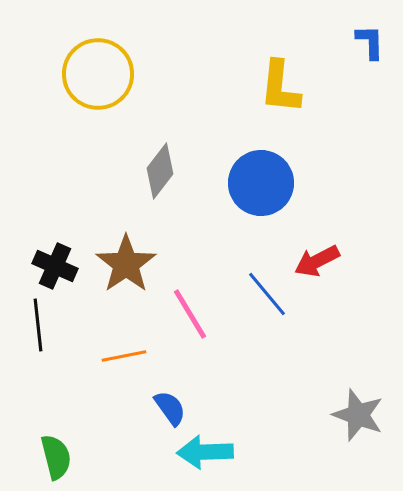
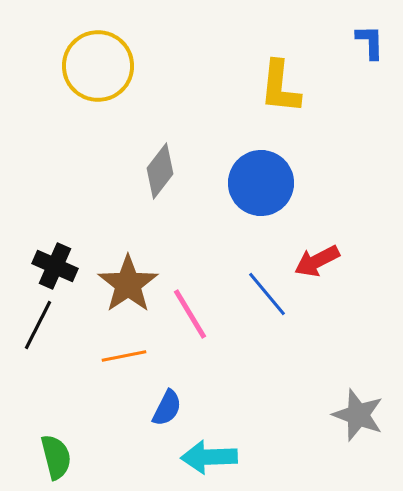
yellow circle: moved 8 px up
brown star: moved 2 px right, 20 px down
black line: rotated 33 degrees clockwise
blue semicircle: moved 3 px left; rotated 63 degrees clockwise
cyan arrow: moved 4 px right, 5 px down
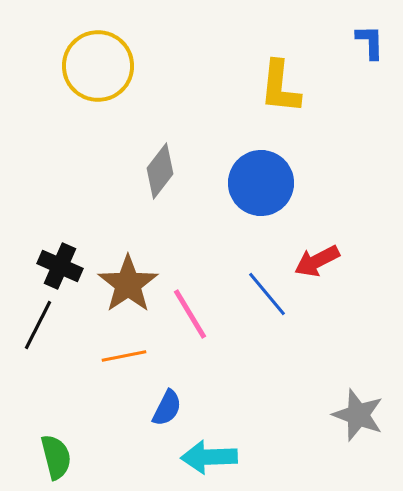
black cross: moved 5 px right
